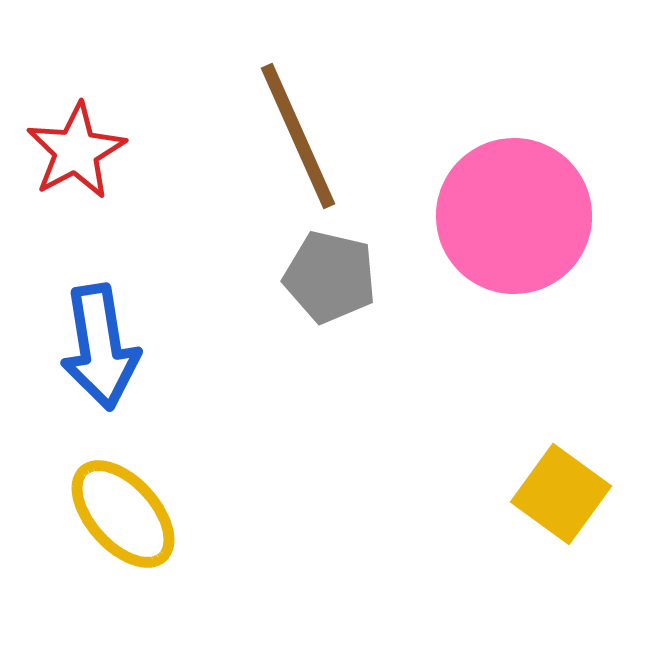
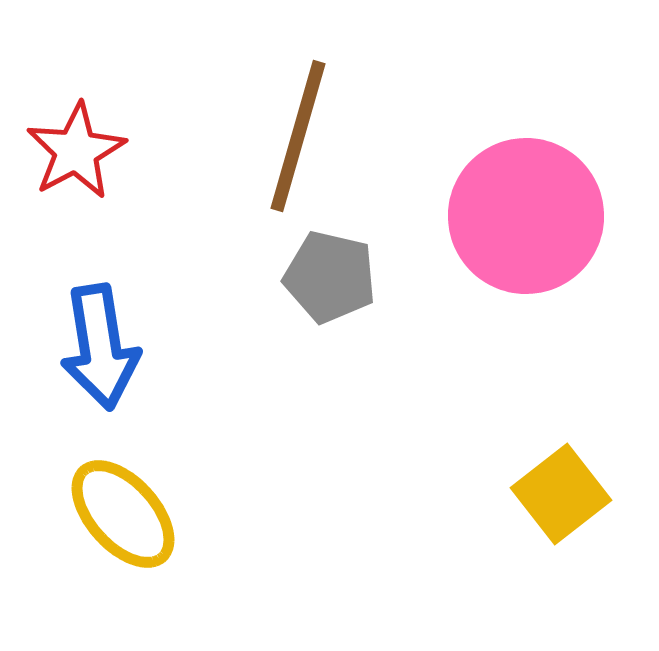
brown line: rotated 40 degrees clockwise
pink circle: moved 12 px right
yellow square: rotated 16 degrees clockwise
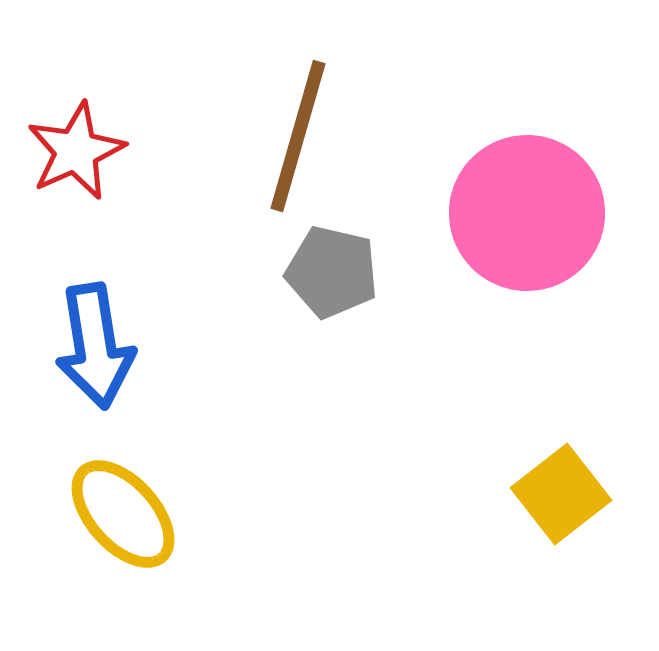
red star: rotated 4 degrees clockwise
pink circle: moved 1 px right, 3 px up
gray pentagon: moved 2 px right, 5 px up
blue arrow: moved 5 px left, 1 px up
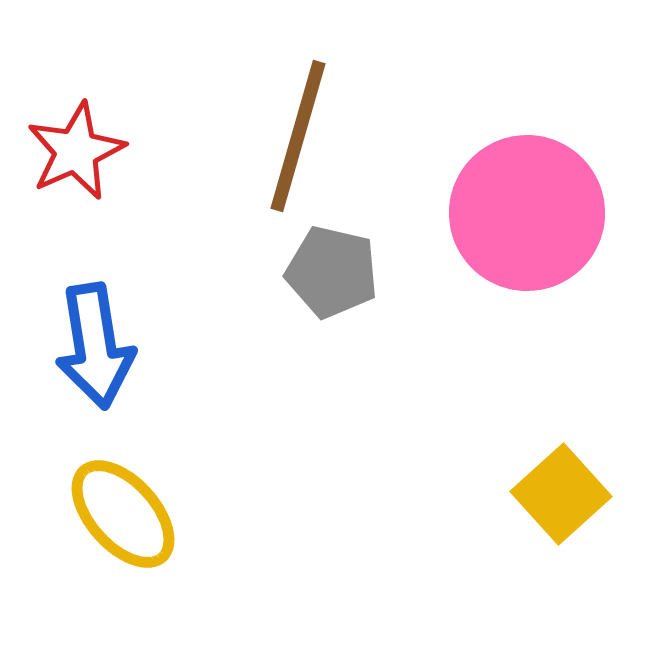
yellow square: rotated 4 degrees counterclockwise
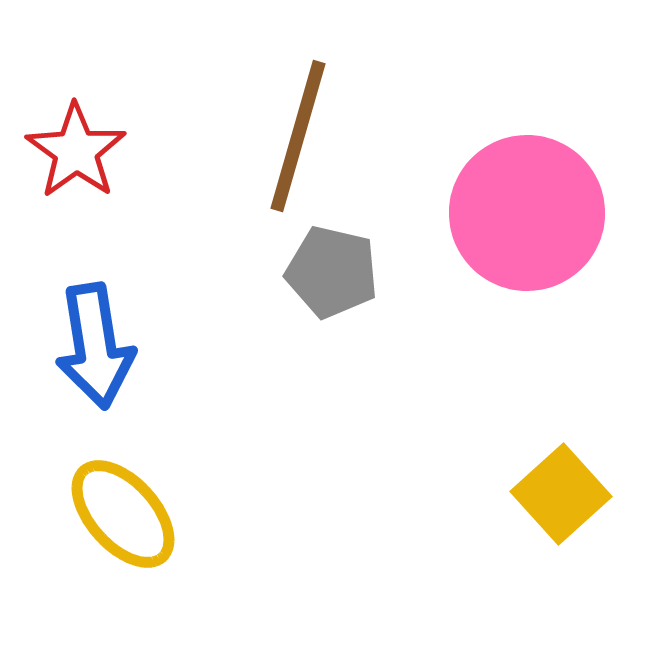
red star: rotated 12 degrees counterclockwise
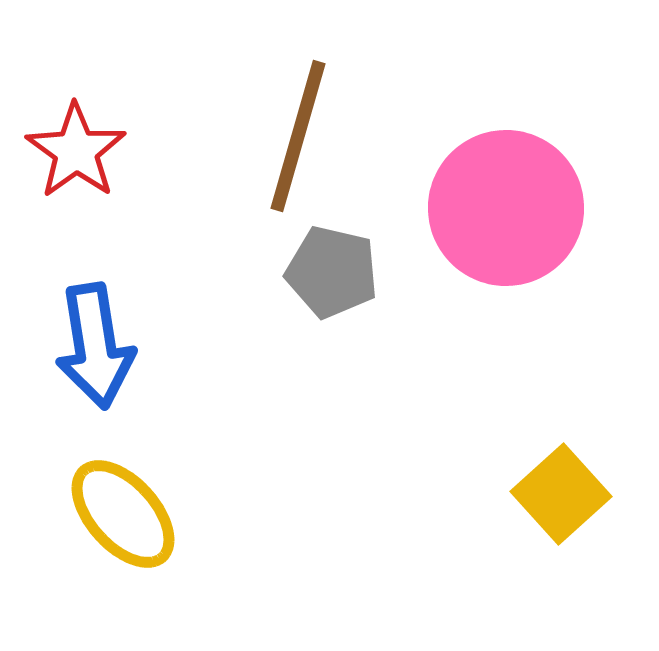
pink circle: moved 21 px left, 5 px up
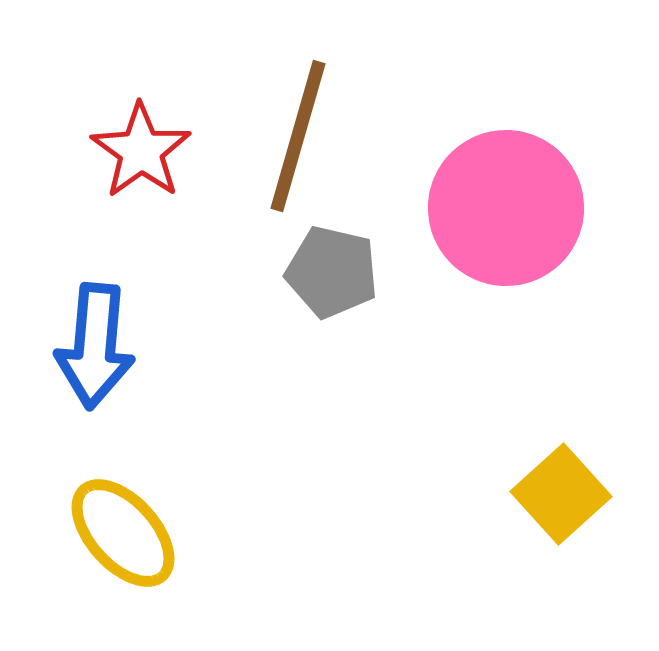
red star: moved 65 px right
blue arrow: rotated 14 degrees clockwise
yellow ellipse: moved 19 px down
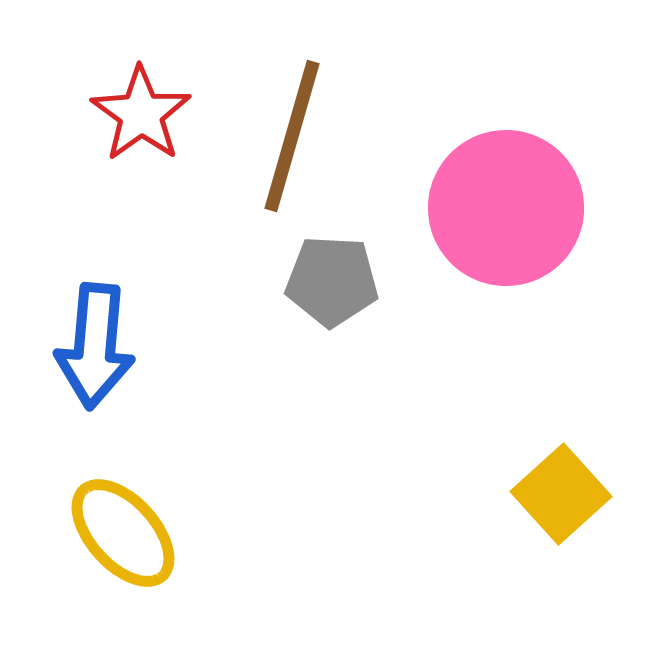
brown line: moved 6 px left
red star: moved 37 px up
gray pentagon: moved 9 px down; rotated 10 degrees counterclockwise
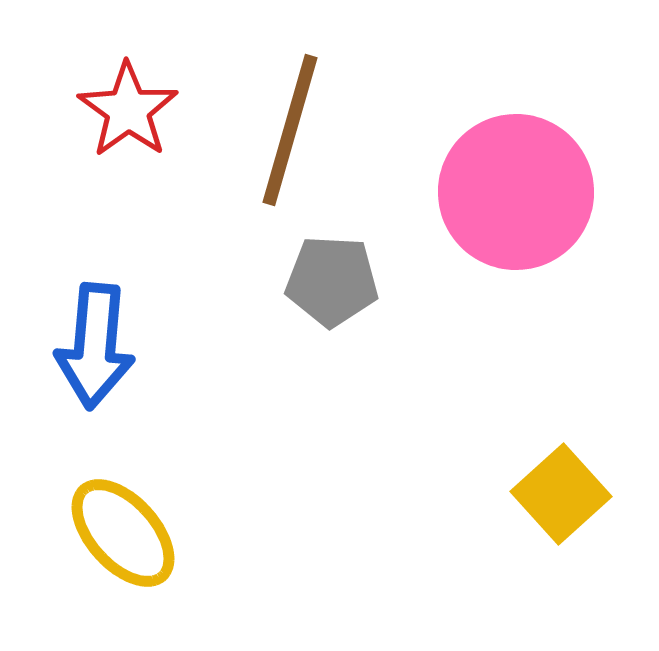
red star: moved 13 px left, 4 px up
brown line: moved 2 px left, 6 px up
pink circle: moved 10 px right, 16 px up
